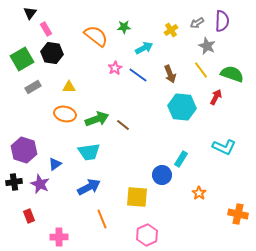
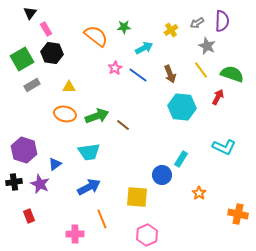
gray rectangle: moved 1 px left, 2 px up
red arrow: moved 2 px right
green arrow: moved 3 px up
pink cross: moved 16 px right, 3 px up
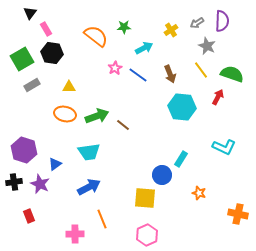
orange star: rotated 16 degrees counterclockwise
yellow square: moved 8 px right, 1 px down
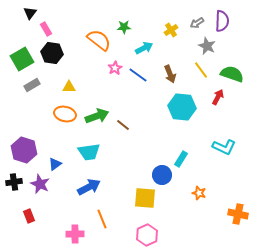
orange semicircle: moved 3 px right, 4 px down
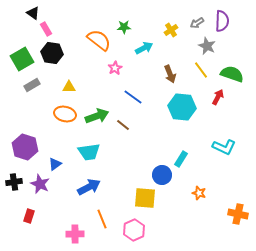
black triangle: moved 3 px right; rotated 32 degrees counterclockwise
blue line: moved 5 px left, 22 px down
purple hexagon: moved 1 px right, 3 px up
red rectangle: rotated 40 degrees clockwise
pink hexagon: moved 13 px left, 5 px up
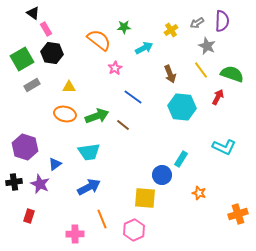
orange cross: rotated 30 degrees counterclockwise
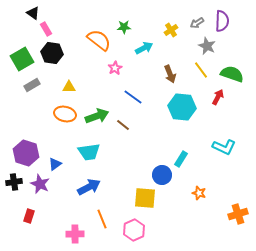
purple hexagon: moved 1 px right, 6 px down
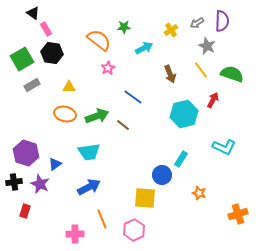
pink star: moved 7 px left
red arrow: moved 5 px left, 3 px down
cyan hexagon: moved 2 px right, 7 px down; rotated 20 degrees counterclockwise
red rectangle: moved 4 px left, 5 px up
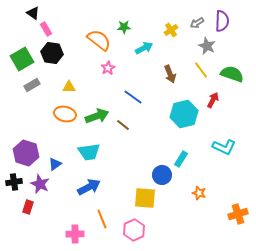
red rectangle: moved 3 px right, 4 px up
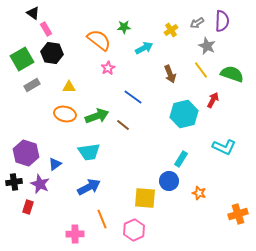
blue circle: moved 7 px right, 6 px down
